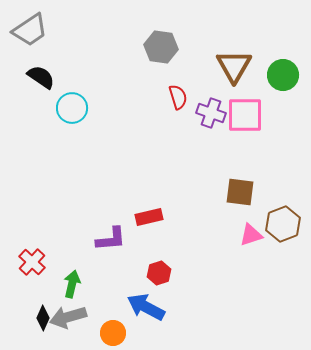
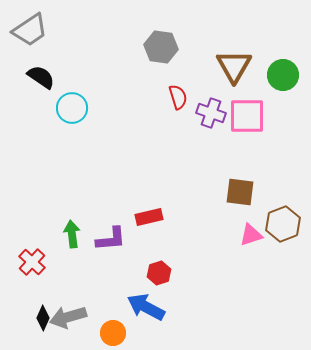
pink square: moved 2 px right, 1 px down
green arrow: moved 50 px up; rotated 20 degrees counterclockwise
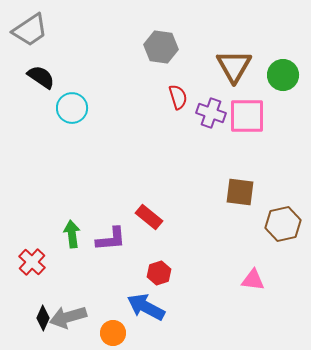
red rectangle: rotated 52 degrees clockwise
brown hexagon: rotated 8 degrees clockwise
pink triangle: moved 2 px right, 45 px down; rotated 25 degrees clockwise
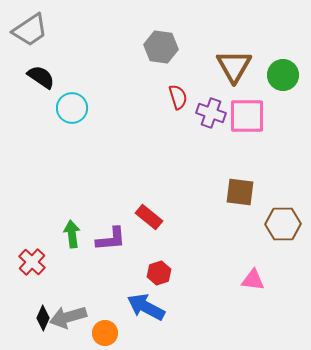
brown hexagon: rotated 12 degrees clockwise
orange circle: moved 8 px left
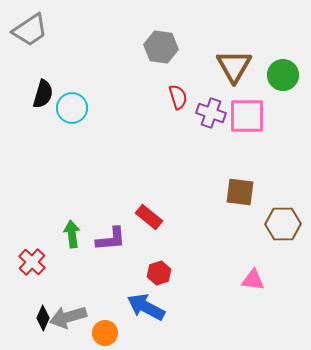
black semicircle: moved 2 px right, 17 px down; rotated 72 degrees clockwise
